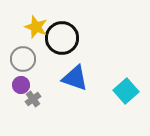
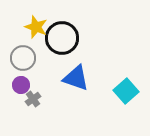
gray circle: moved 1 px up
blue triangle: moved 1 px right
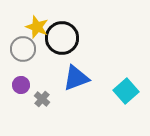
yellow star: moved 1 px right
gray circle: moved 9 px up
blue triangle: rotated 40 degrees counterclockwise
gray cross: moved 9 px right; rotated 14 degrees counterclockwise
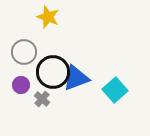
yellow star: moved 11 px right, 10 px up
black circle: moved 9 px left, 34 px down
gray circle: moved 1 px right, 3 px down
cyan square: moved 11 px left, 1 px up
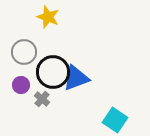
cyan square: moved 30 px down; rotated 15 degrees counterclockwise
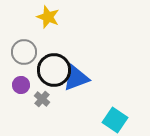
black circle: moved 1 px right, 2 px up
